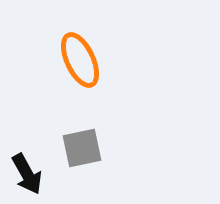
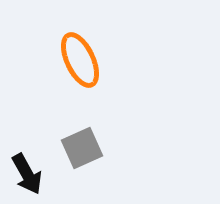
gray square: rotated 12 degrees counterclockwise
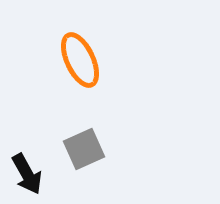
gray square: moved 2 px right, 1 px down
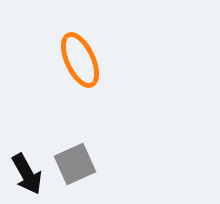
gray square: moved 9 px left, 15 px down
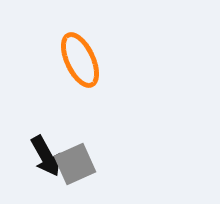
black arrow: moved 19 px right, 18 px up
